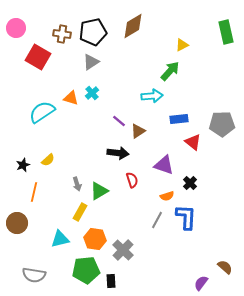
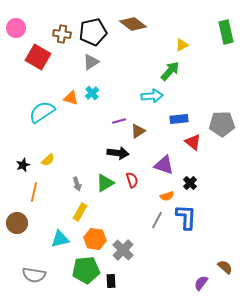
brown diamond: moved 2 px up; rotated 68 degrees clockwise
purple line: rotated 56 degrees counterclockwise
green triangle: moved 6 px right, 8 px up
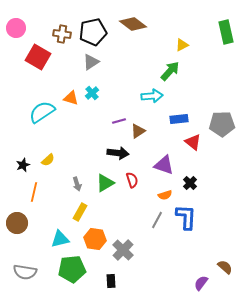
orange semicircle: moved 2 px left, 1 px up
green pentagon: moved 14 px left, 1 px up
gray semicircle: moved 9 px left, 3 px up
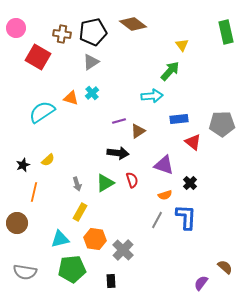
yellow triangle: rotated 40 degrees counterclockwise
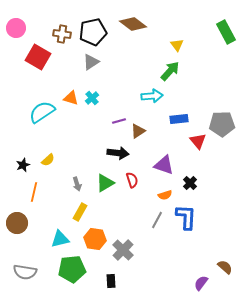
green rectangle: rotated 15 degrees counterclockwise
yellow triangle: moved 5 px left
cyan cross: moved 5 px down
red triangle: moved 5 px right, 1 px up; rotated 12 degrees clockwise
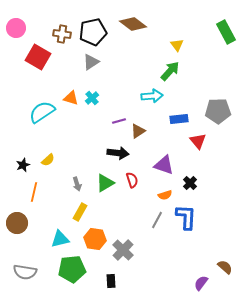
gray pentagon: moved 4 px left, 13 px up
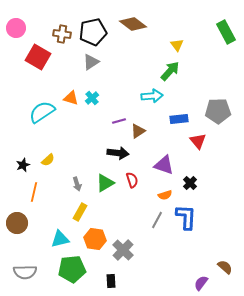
gray semicircle: rotated 10 degrees counterclockwise
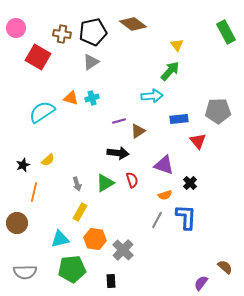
cyan cross: rotated 24 degrees clockwise
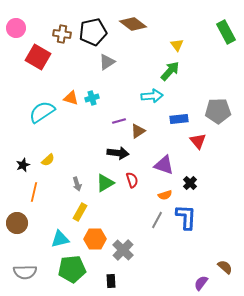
gray triangle: moved 16 px right
orange hexagon: rotated 10 degrees counterclockwise
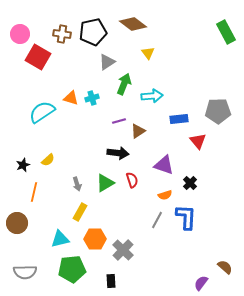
pink circle: moved 4 px right, 6 px down
yellow triangle: moved 29 px left, 8 px down
green arrow: moved 46 px left, 13 px down; rotated 20 degrees counterclockwise
